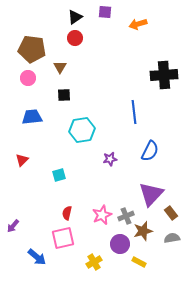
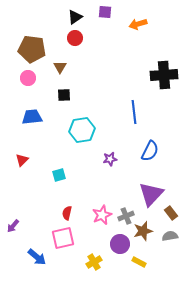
gray semicircle: moved 2 px left, 2 px up
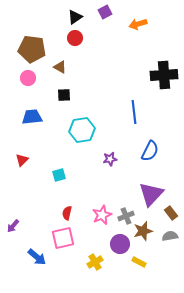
purple square: rotated 32 degrees counterclockwise
brown triangle: rotated 32 degrees counterclockwise
yellow cross: moved 1 px right
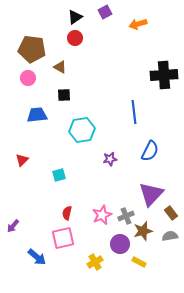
blue trapezoid: moved 5 px right, 2 px up
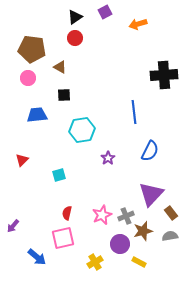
purple star: moved 2 px left, 1 px up; rotated 24 degrees counterclockwise
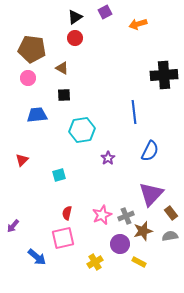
brown triangle: moved 2 px right, 1 px down
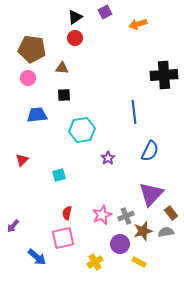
brown triangle: rotated 24 degrees counterclockwise
gray semicircle: moved 4 px left, 4 px up
